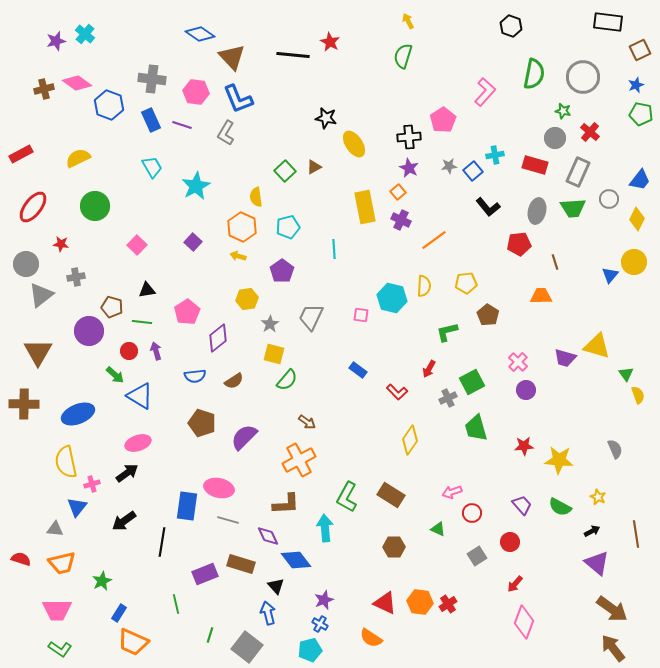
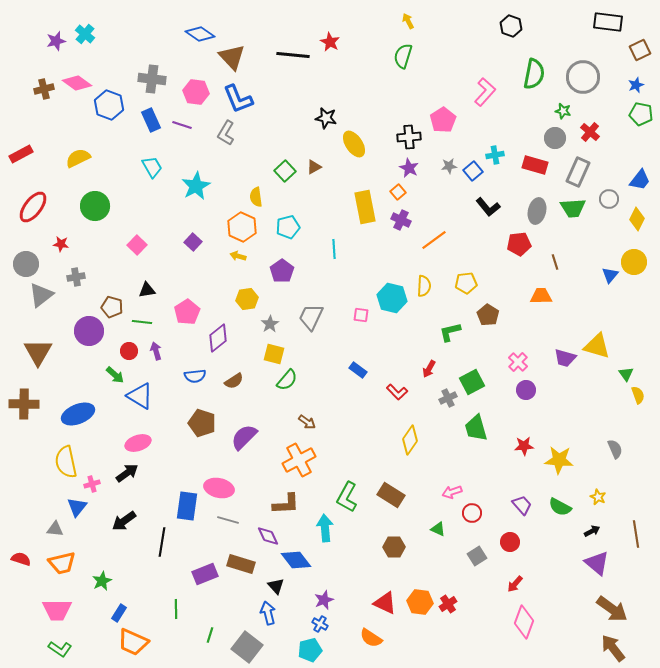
green L-shape at (447, 332): moved 3 px right
green line at (176, 604): moved 5 px down; rotated 12 degrees clockwise
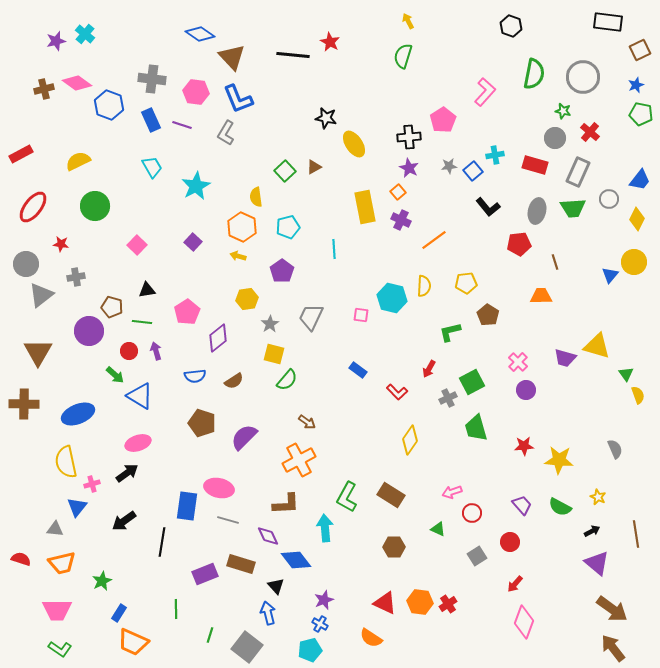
yellow semicircle at (78, 158): moved 3 px down
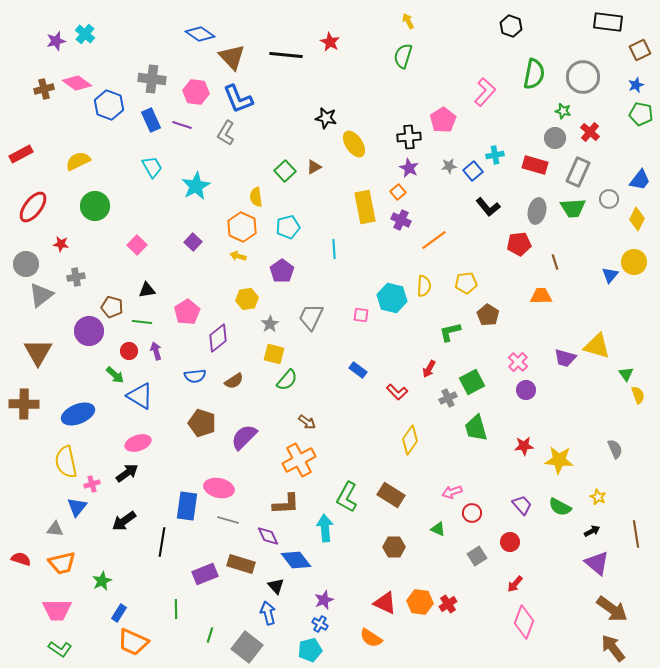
black line at (293, 55): moved 7 px left
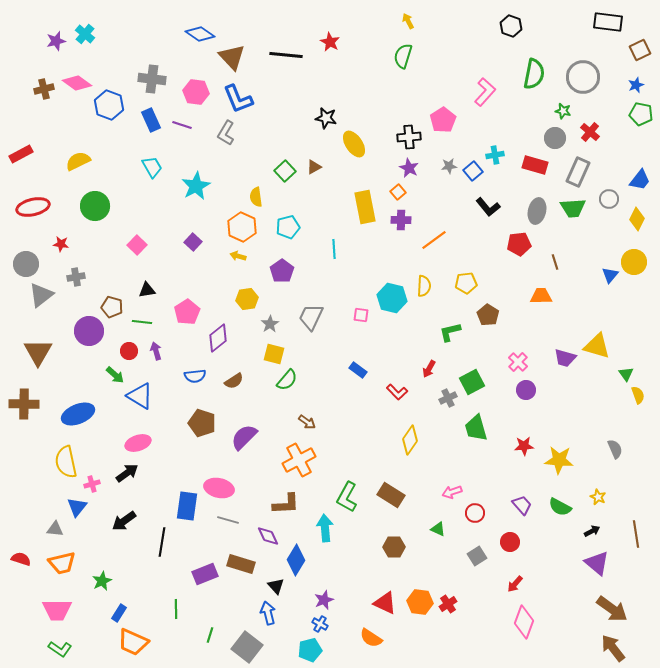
red ellipse at (33, 207): rotated 40 degrees clockwise
purple cross at (401, 220): rotated 24 degrees counterclockwise
red circle at (472, 513): moved 3 px right
blue diamond at (296, 560): rotated 68 degrees clockwise
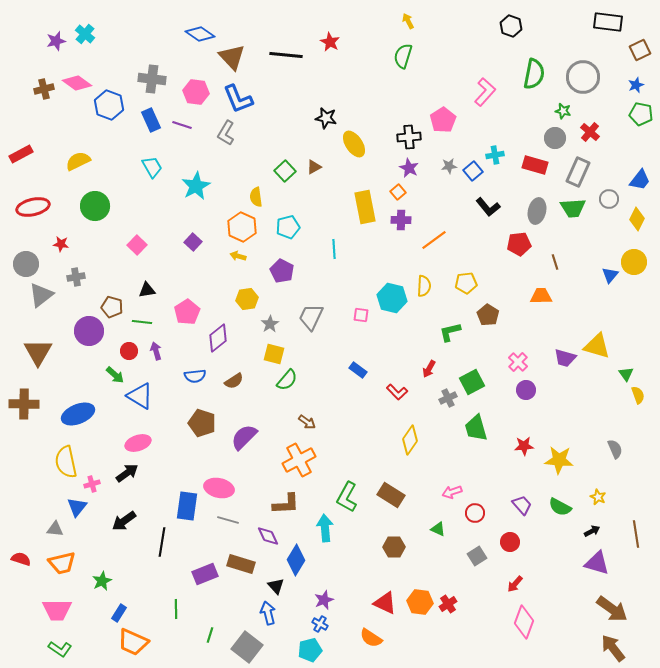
purple pentagon at (282, 271): rotated 10 degrees counterclockwise
purple triangle at (597, 563): rotated 24 degrees counterclockwise
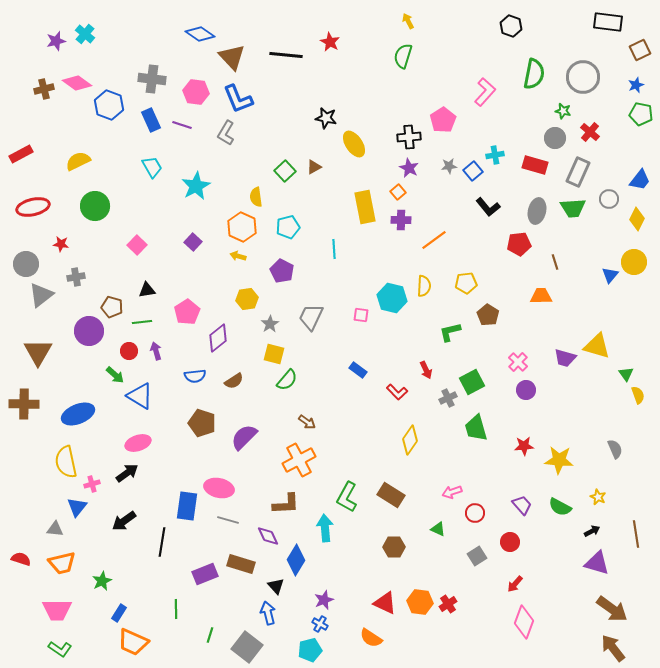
green line at (142, 322): rotated 12 degrees counterclockwise
red arrow at (429, 369): moved 3 px left, 1 px down; rotated 54 degrees counterclockwise
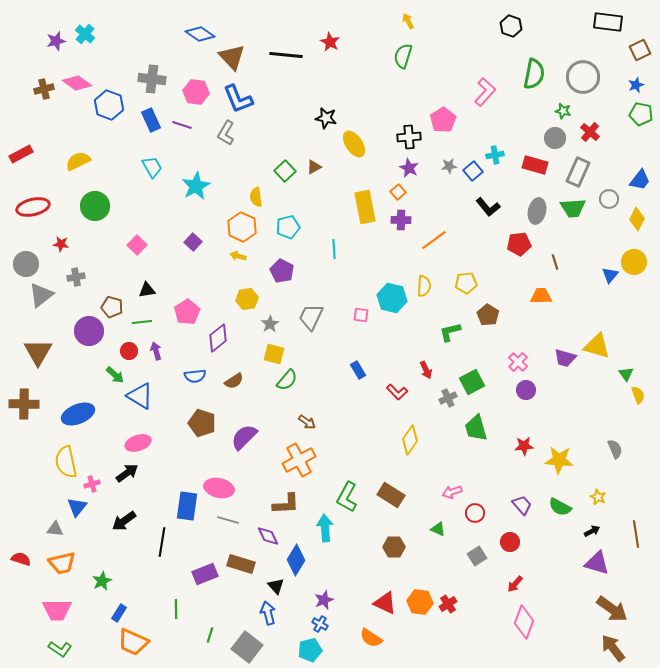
blue rectangle at (358, 370): rotated 24 degrees clockwise
